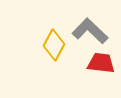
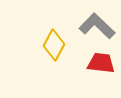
gray L-shape: moved 7 px right, 5 px up
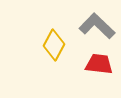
red trapezoid: moved 2 px left, 1 px down
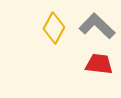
yellow diamond: moved 17 px up
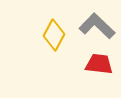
yellow diamond: moved 7 px down
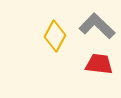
yellow diamond: moved 1 px right, 1 px down
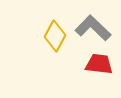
gray L-shape: moved 4 px left, 2 px down
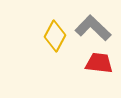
red trapezoid: moved 1 px up
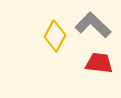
gray L-shape: moved 3 px up
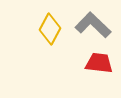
yellow diamond: moved 5 px left, 7 px up
